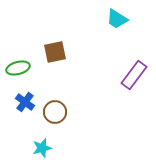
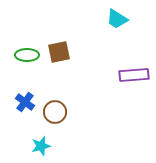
brown square: moved 4 px right
green ellipse: moved 9 px right, 13 px up; rotated 15 degrees clockwise
purple rectangle: rotated 48 degrees clockwise
cyan star: moved 1 px left, 2 px up
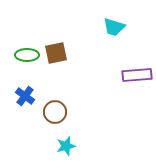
cyan trapezoid: moved 3 px left, 8 px down; rotated 15 degrees counterclockwise
brown square: moved 3 px left, 1 px down
purple rectangle: moved 3 px right
blue cross: moved 6 px up
cyan star: moved 25 px right
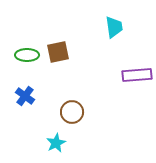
cyan trapezoid: rotated 115 degrees counterclockwise
brown square: moved 2 px right, 1 px up
brown circle: moved 17 px right
cyan star: moved 10 px left, 3 px up; rotated 12 degrees counterclockwise
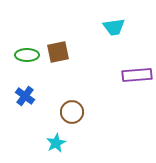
cyan trapezoid: rotated 90 degrees clockwise
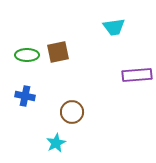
blue cross: rotated 24 degrees counterclockwise
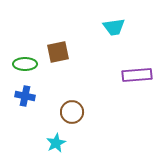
green ellipse: moved 2 px left, 9 px down
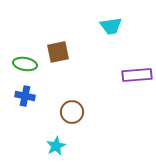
cyan trapezoid: moved 3 px left, 1 px up
green ellipse: rotated 10 degrees clockwise
cyan star: moved 3 px down
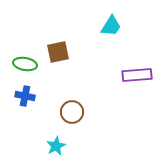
cyan trapezoid: rotated 50 degrees counterclockwise
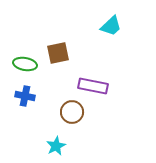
cyan trapezoid: rotated 15 degrees clockwise
brown square: moved 1 px down
purple rectangle: moved 44 px left, 11 px down; rotated 16 degrees clockwise
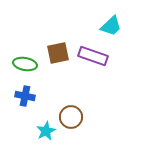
purple rectangle: moved 30 px up; rotated 8 degrees clockwise
brown circle: moved 1 px left, 5 px down
cyan star: moved 10 px left, 15 px up
